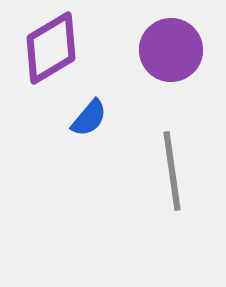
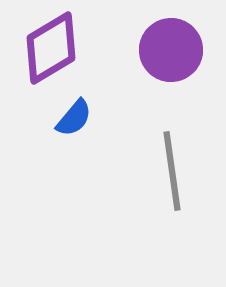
blue semicircle: moved 15 px left
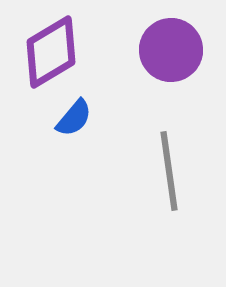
purple diamond: moved 4 px down
gray line: moved 3 px left
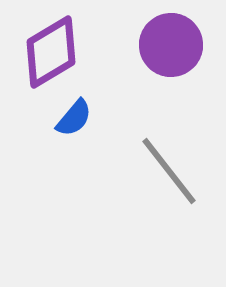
purple circle: moved 5 px up
gray line: rotated 30 degrees counterclockwise
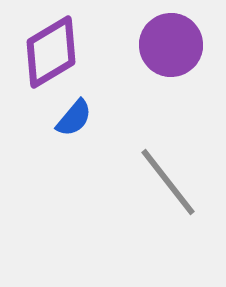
gray line: moved 1 px left, 11 px down
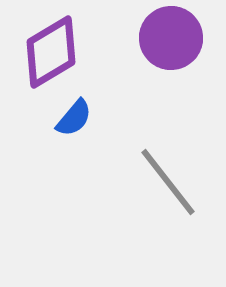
purple circle: moved 7 px up
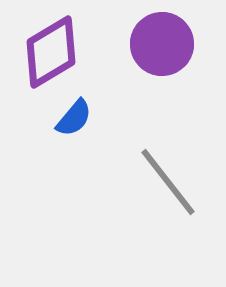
purple circle: moved 9 px left, 6 px down
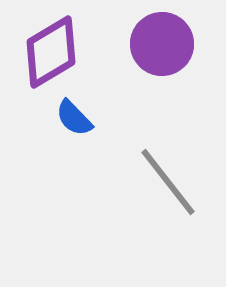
blue semicircle: rotated 96 degrees clockwise
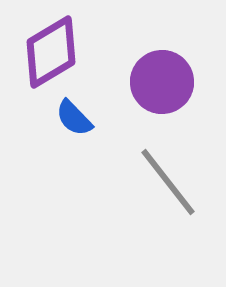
purple circle: moved 38 px down
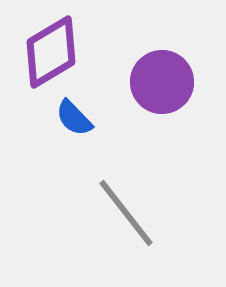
gray line: moved 42 px left, 31 px down
